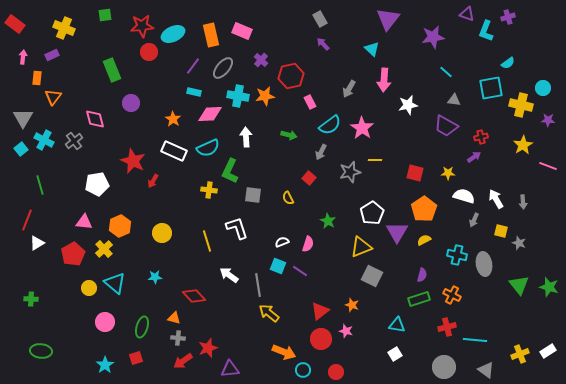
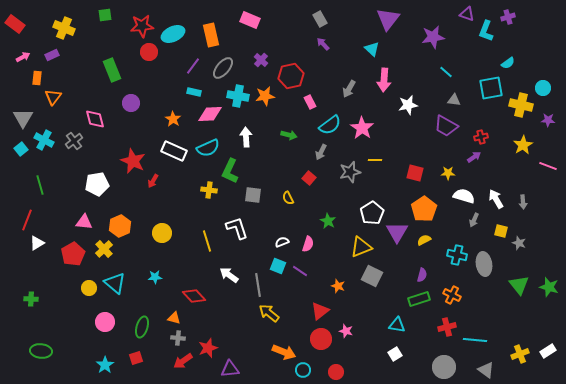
pink rectangle at (242, 31): moved 8 px right, 11 px up
pink arrow at (23, 57): rotated 56 degrees clockwise
orange star at (352, 305): moved 14 px left, 19 px up
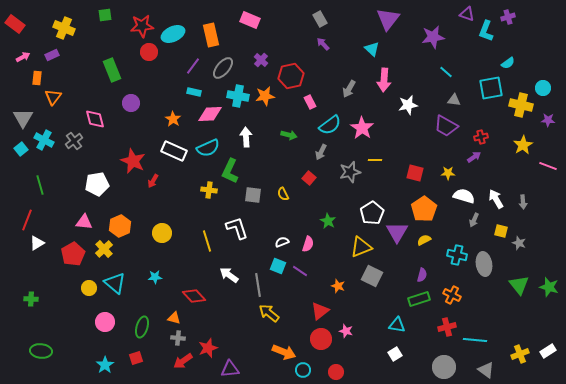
yellow semicircle at (288, 198): moved 5 px left, 4 px up
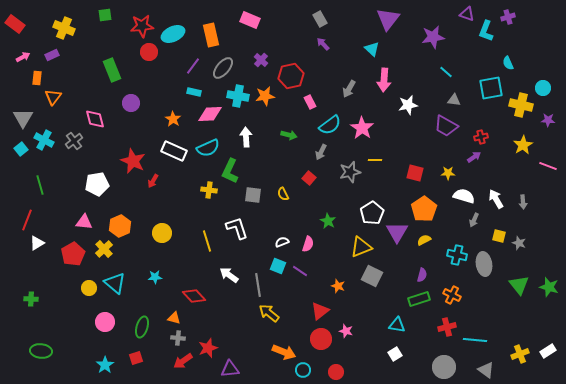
cyan semicircle at (508, 63): rotated 104 degrees clockwise
yellow square at (501, 231): moved 2 px left, 5 px down
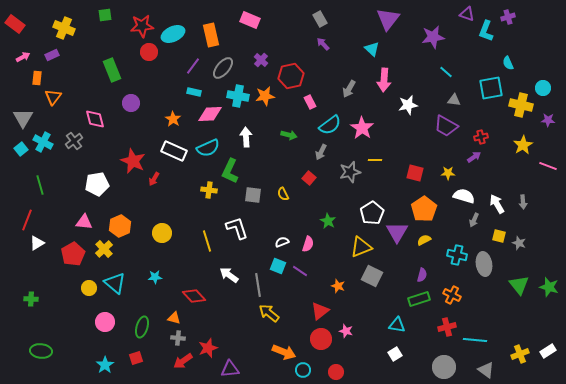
cyan cross at (44, 140): moved 1 px left, 2 px down
red arrow at (153, 181): moved 1 px right, 2 px up
white arrow at (496, 199): moved 1 px right, 5 px down
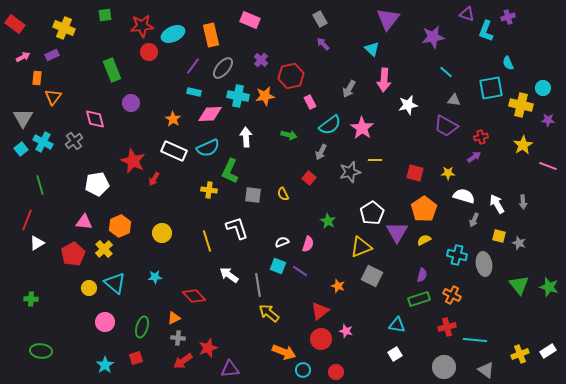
orange triangle at (174, 318): rotated 40 degrees counterclockwise
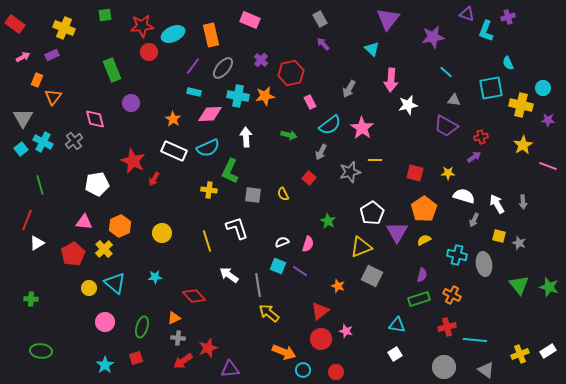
red hexagon at (291, 76): moved 3 px up
orange rectangle at (37, 78): moved 2 px down; rotated 16 degrees clockwise
pink arrow at (384, 80): moved 7 px right
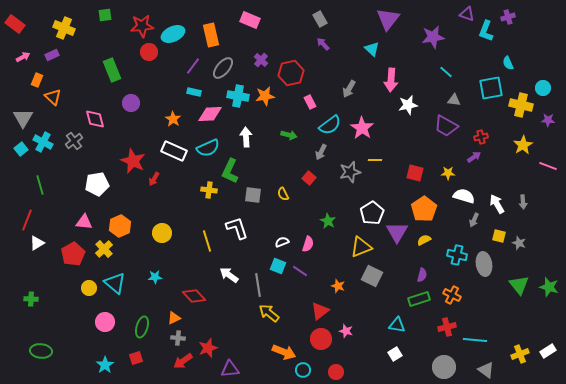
orange triangle at (53, 97): rotated 24 degrees counterclockwise
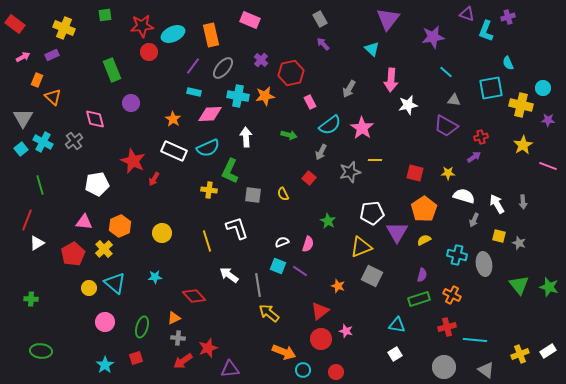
white pentagon at (372, 213): rotated 25 degrees clockwise
